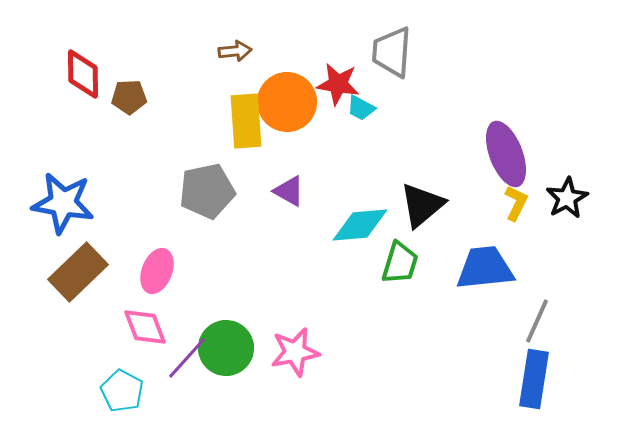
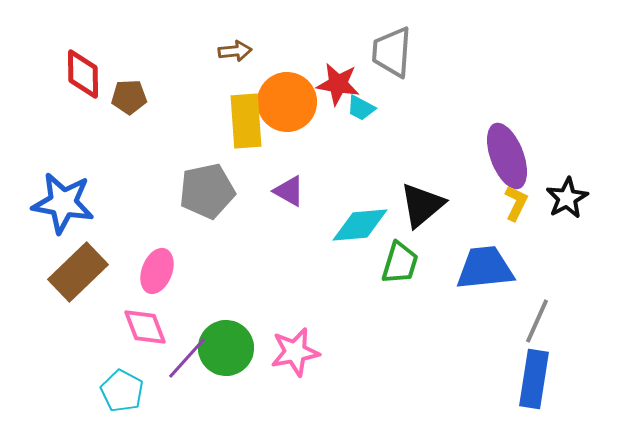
purple ellipse: moved 1 px right, 2 px down
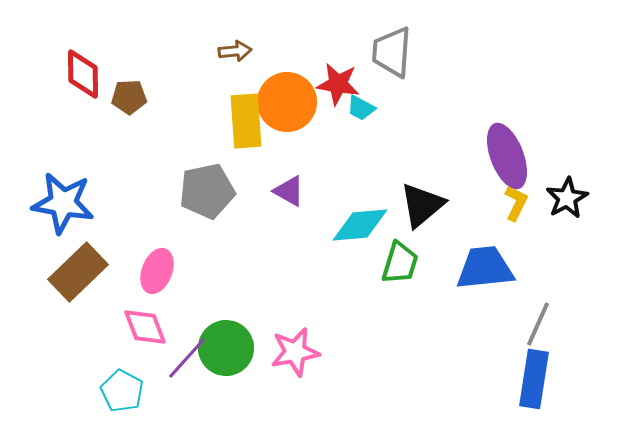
gray line: moved 1 px right, 3 px down
